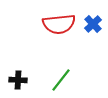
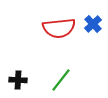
red semicircle: moved 4 px down
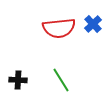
green line: rotated 70 degrees counterclockwise
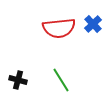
black cross: rotated 12 degrees clockwise
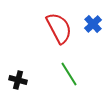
red semicircle: rotated 112 degrees counterclockwise
green line: moved 8 px right, 6 px up
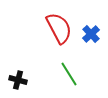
blue cross: moved 2 px left, 10 px down
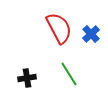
black cross: moved 9 px right, 2 px up; rotated 24 degrees counterclockwise
